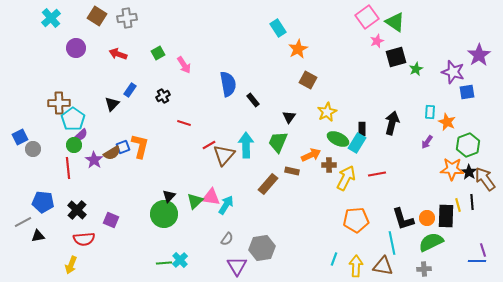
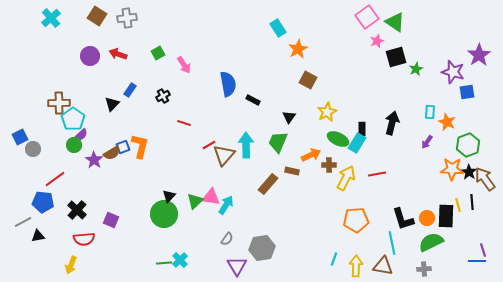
purple circle at (76, 48): moved 14 px right, 8 px down
black rectangle at (253, 100): rotated 24 degrees counterclockwise
red line at (68, 168): moved 13 px left, 11 px down; rotated 60 degrees clockwise
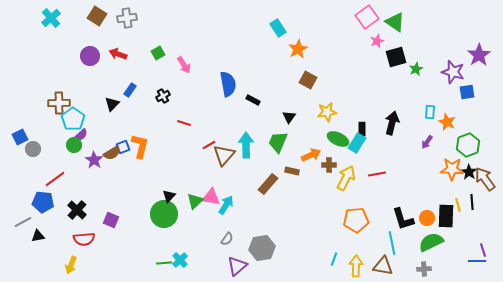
yellow star at (327, 112): rotated 18 degrees clockwise
purple triangle at (237, 266): rotated 20 degrees clockwise
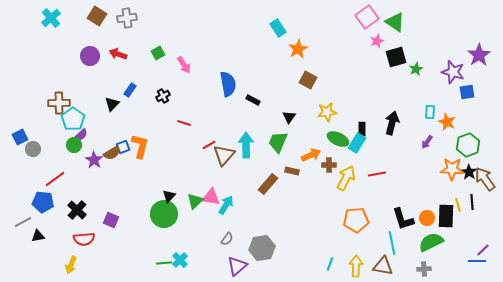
purple line at (483, 250): rotated 64 degrees clockwise
cyan line at (334, 259): moved 4 px left, 5 px down
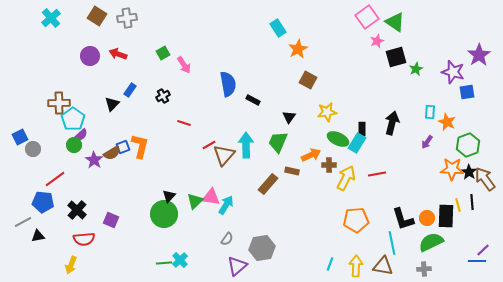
green square at (158, 53): moved 5 px right
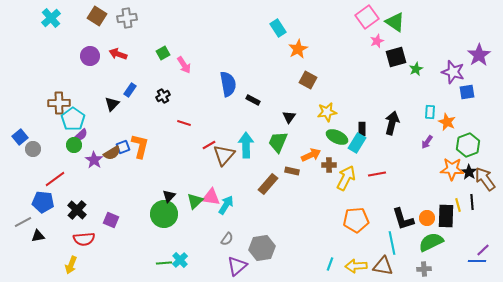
blue square at (20, 137): rotated 14 degrees counterclockwise
green ellipse at (338, 139): moved 1 px left, 2 px up
yellow arrow at (356, 266): rotated 95 degrees counterclockwise
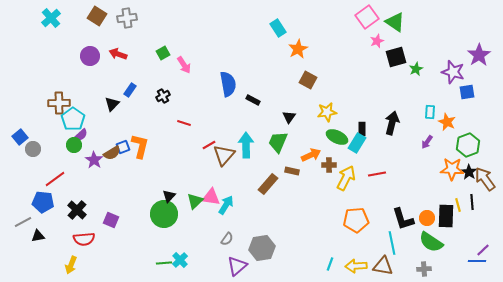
green semicircle at (431, 242): rotated 120 degrees counterclockwise
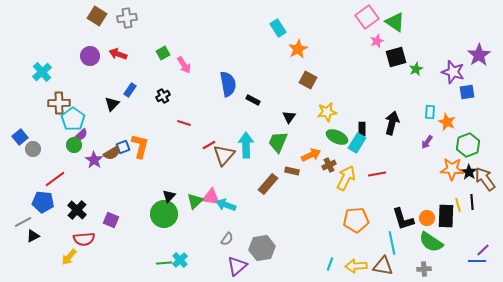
cyan cross at (51, 18): moved 9 px left, 54 px down
brown cross at (329, 165): rotated 24 degrees counterclockwise
cyan arrow at (226, 205): rotated 102 degrees counterclockwise
black triangle at (38, 236): moved 5 px left; rotated 16 degrees counterclockwise
yellow arrow at (71, 265): moved 2 px left, 8 px up; rotated 18 degrees clockwise
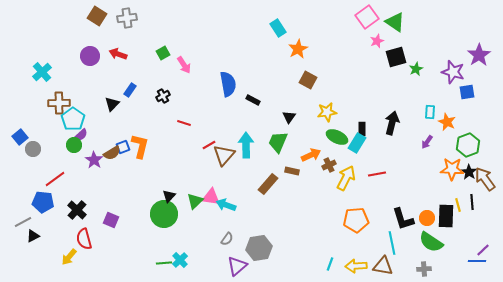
red semicircle at (84, 239): rotated 80 degrees clockwise
gray hexagon at (262, 248): moved 3 px left
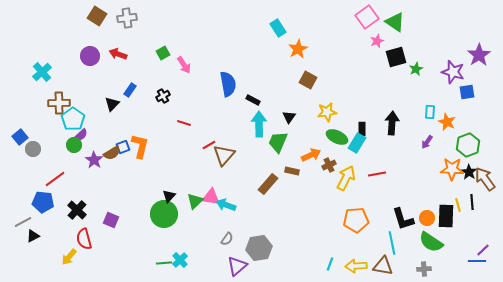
black arrow at (392, 123): rotated 10 degrees counterclockwise
cyan arrow at (246, 145): moved 13 px right, 21 px up
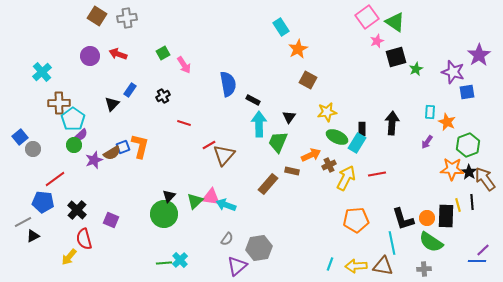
cyan rectangle at (278, 28): moved 3 px right, 1 px up
purple star at (94, 160): rotated 18 degrees clockwise
